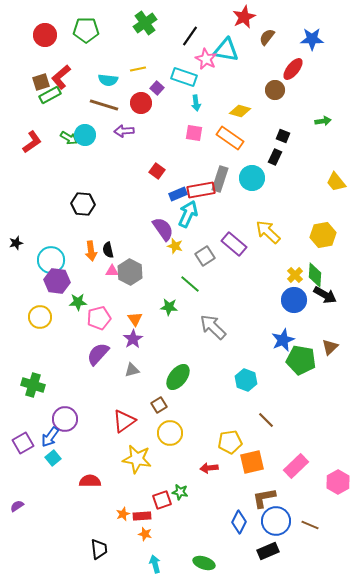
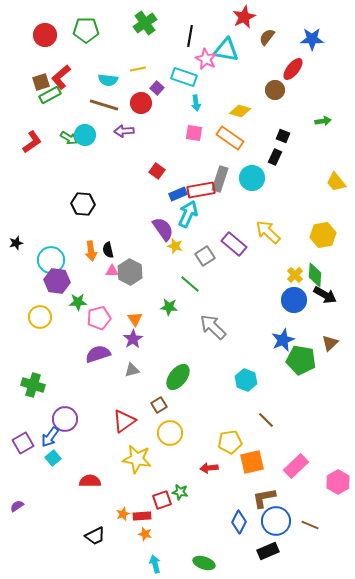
black line at (190, 36): rotated 25 degrees counterclockwise
brown triangle at (330, 347): moved 4 px up
purple semicircle at (98, 354): rotated 30 degrees clockwise
black trapezoid at (99, 549): moved 4 px left, 13 px up; rotated 70 degrees clockwise
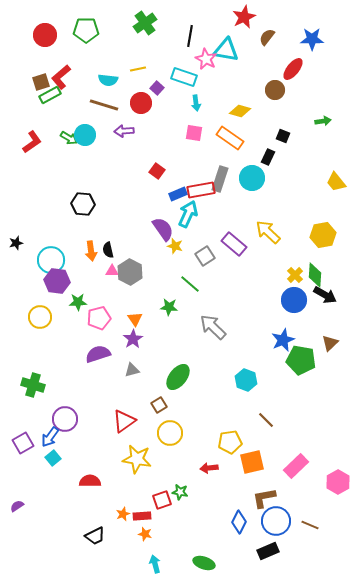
black rectangle at (275, 157): moved 7 px left
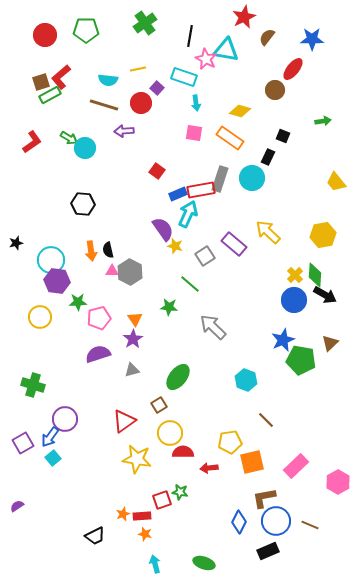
cyan circle at (85, 135): moved 13 px down
red semicircle at (90, 481): moved 93 px right, 29 px up
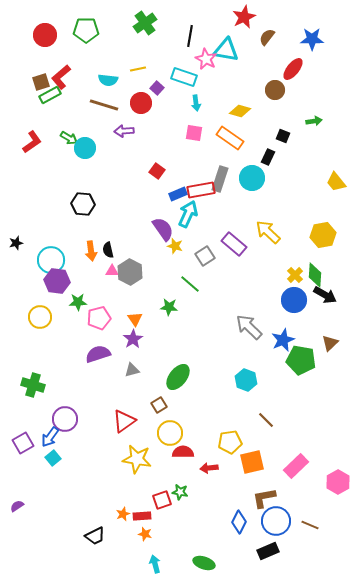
green arrow at (323, 121): moved 9 px left
gray arrow at (213, 327): moved 36 px right
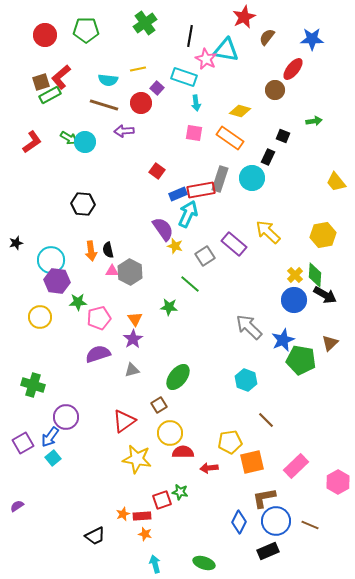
cyan circle at (85, 148): moved 6 px up
purple circle at (65, 419): moved 1 px right, 2 px up
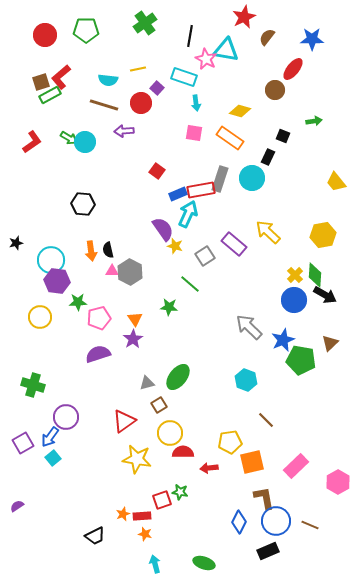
gray triangle at (132, 370): moved 15 px right, 13 px down
brown L-shape at (264, 498): rotated 90 degrees clockwise
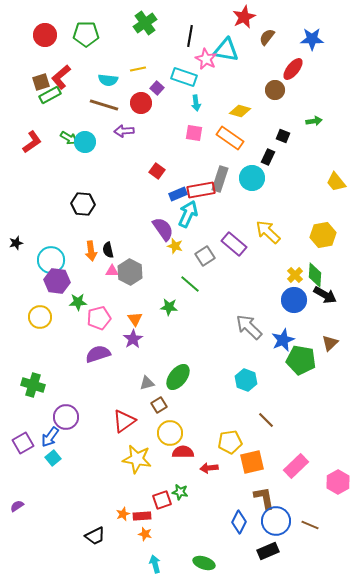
green pentagon at (86, 30): moved 4 px down
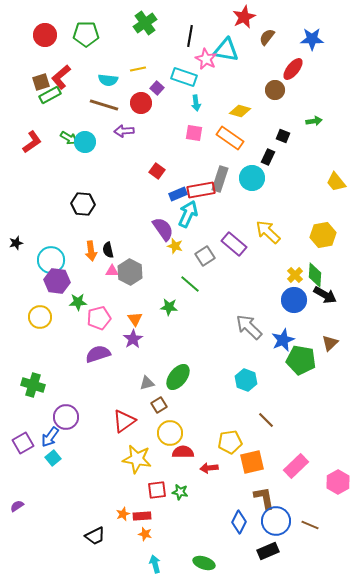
red square at (162, 500): moved 5 px left, 10 px up; rotated 12 degrees clockwise
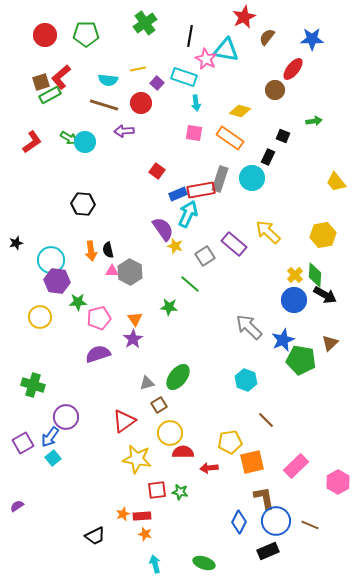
purple square at (157, 88): moved 5 px up
